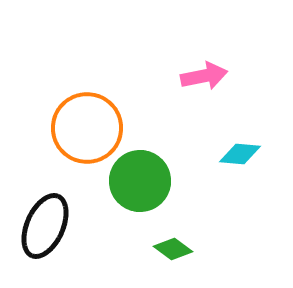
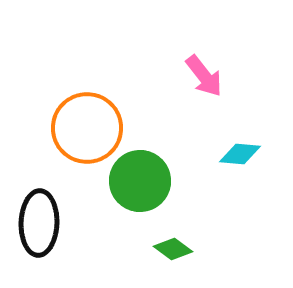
pink arrow: rotated 63 degrees clockwise
black ellipse: moved 6 px left, 3 px up; rotated 22 degrees counterclockwise
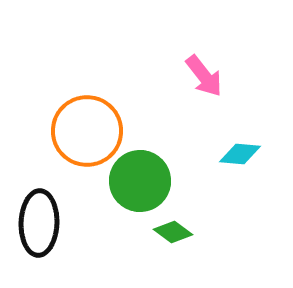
orange circle: moved 3 px down
green diamond: moved 17 px up
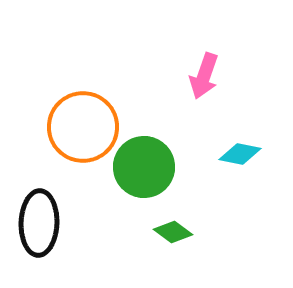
pink arrow: rotated 57 degrees clockwise
orange circle: moved 4 px left, 4 px up
cyan diamond: rotated 6 degrees clockwise
green circle: moved 4 px right, 14 px up
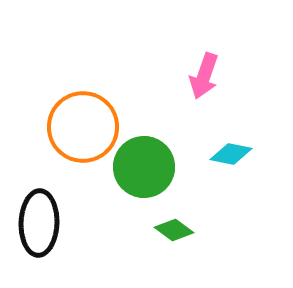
cyan diamond: moved 9 px left
green diamond: moved 1 px right, 2 px up
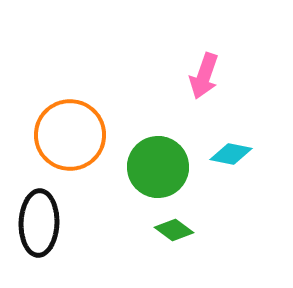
orange circle: moved 13 px left, 8 px down
green circle: moved 14 px right
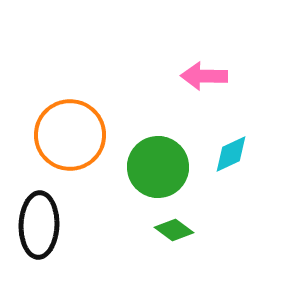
pink arrow: rotated 72 degrees clockwise
cyan diamond: rotated 36 degrees counterclockwise
black ellipse: moved 2 px down
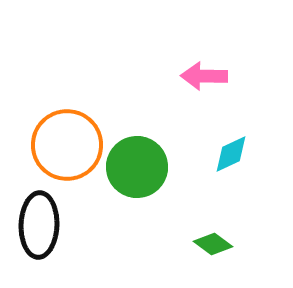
orange circle: moved 3 px left, 10 px down
green circle: moved 21 px left
green diamond: moved 39 px right, 14 px down
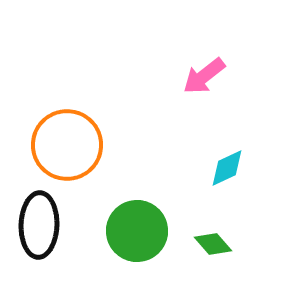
pink arrow: rotated 39 degrees counterclockwise
cyan diamond: moved 4 px left, 14 px down
green circle: moved 64 px down
green diamond: rotated 12 degrees clockwise
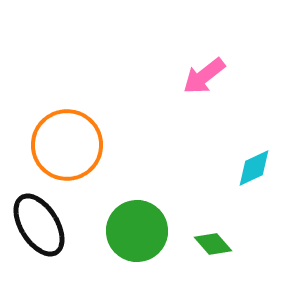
cyan diamond: moved 27 px right
black ellipse: rotated 34 degrees counterclockwise
